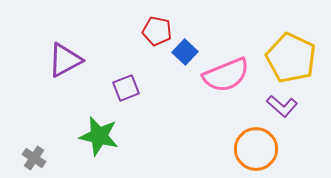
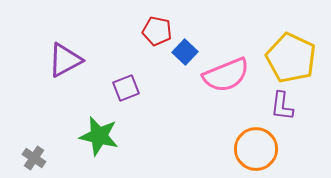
purple L-shape: rotated 56 degrees clockwise
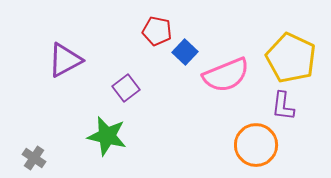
purple square: rotated 16 degrees counterclockwise
purple L-shape: moved 1 px right
green star: moved 8 px right
orange circle: moved 4 px up
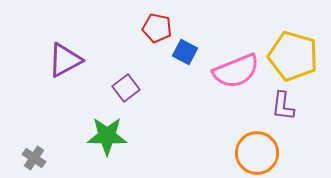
red pentagon: moved 3 px up
blue square: rotated 15 degrees counterclockwise
yellow pentagon: moved 2 px right, 2 px up; rotated 9 degrees counterclockwise
pink semicircle: moved 10 px right, 4 px up
green star: rotated 12 degrees counterclockwise
orange circle: moved 1 px right, 8 px down
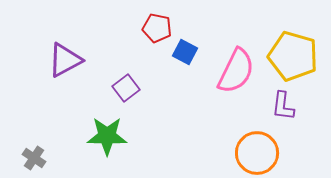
pink semicircle: rotated 42 degrees counterclockwise
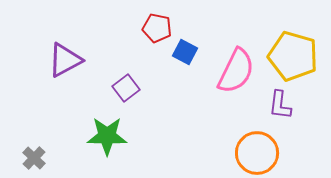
purple L-shape: moved 3 px left, 1 px up
gray cross: rotated 10 degrees clockwise
